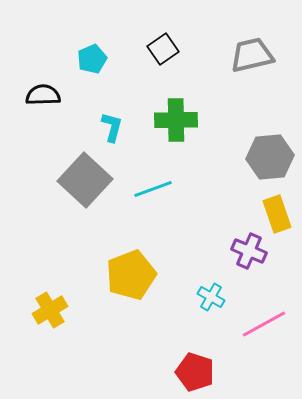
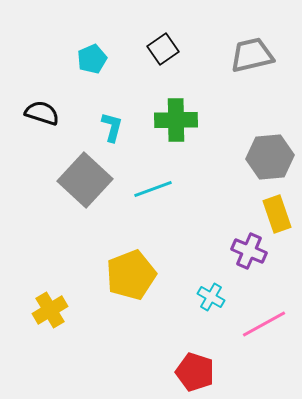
black semicircle: moved 1 px left, 18 px down; rotated 20 degrees clockwise
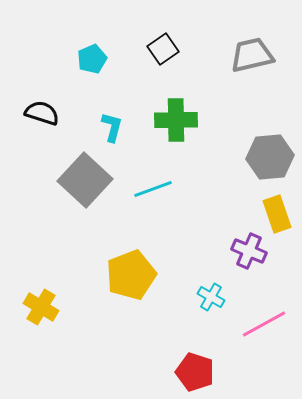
yellow cross: moved 9 px left, 3 px up; rotated 28 degrees counterclockwise
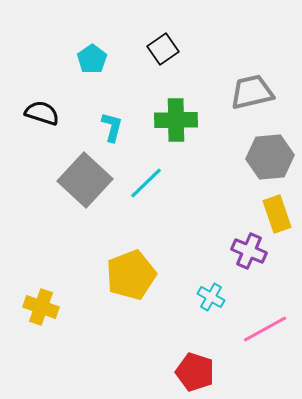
gray trapezoid: moved 37 px down
cyan pentagon: rotated 12 degrees counterclockwise
cyan line: moved 7 px left, 6 px up; rotated 24 degrees counterclockwise
yellow cross: rotated 12 degrees counterclockwise
pink line: moved 1 px right, 5 px down
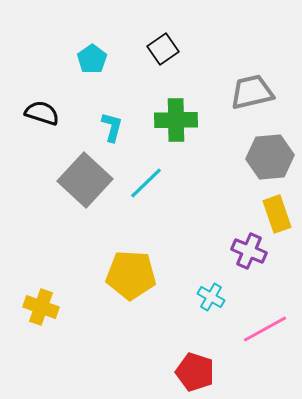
yellow pentagon: rotated 24 degrees clockwise
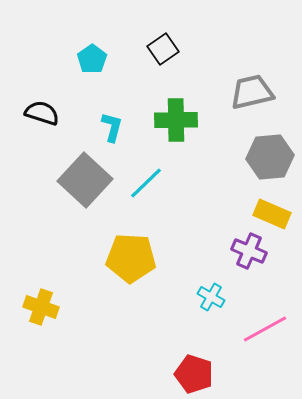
yellow rectangle: moved 5 px left; rotated 48 degrees counterclockwise
yellow pentagon: moved 17 px up
red pentagon: moved 1 px left, 2 px down
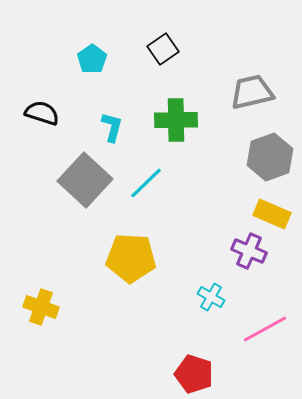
gray hexagon: rotated 15 degrees counterclockwise
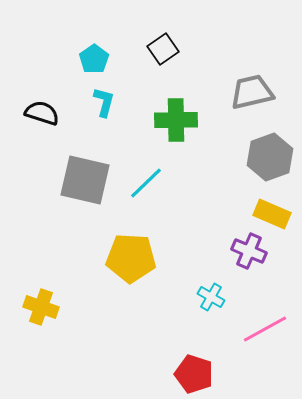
cyan pentagon: moved 2 px right
cyan L-shape: moved 8 px left, 25 px up
gray square: rotated 30 degrees counterclockwise
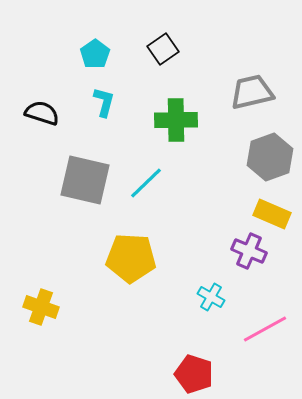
cyan pentagon: moved 1 px right, 5 px up
